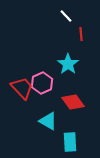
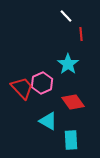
cyan rectangle: moved 1 px right, 2 px up
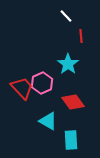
red line: moved 2 px down
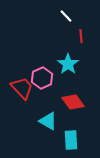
pink hexagon: moved 5 px up
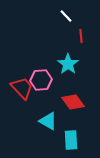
pink hexagon: moved 1 px left, 2 px down; rotated 20 degrees clockwise
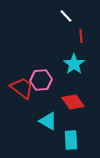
cyan star: moved 6 px right
red trapezoid: rotated 10 degrees counterclockwise
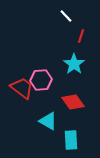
red line: rotated 24 degrees clockwise
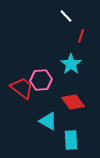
cyan star: moved 3 px left
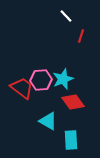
cyan star: moved 8 px left, 15 px down; rotated 15 degrees clockwise
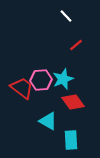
red line: moved 5 px left, 9 px down; rotated 32 degrees clockwise
